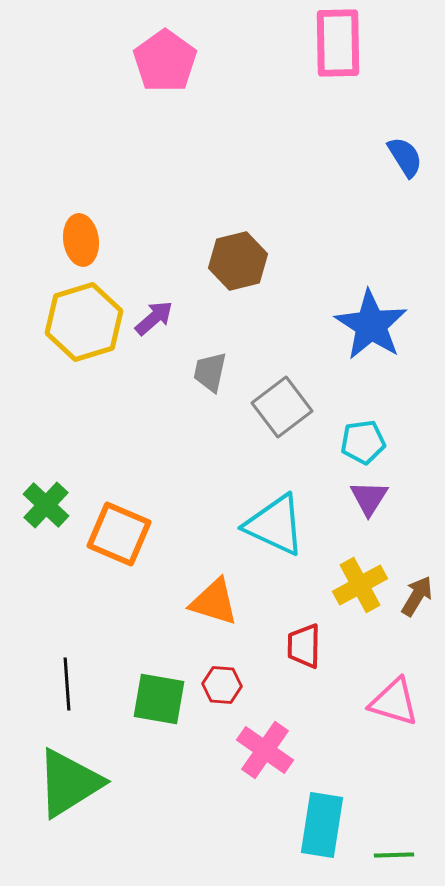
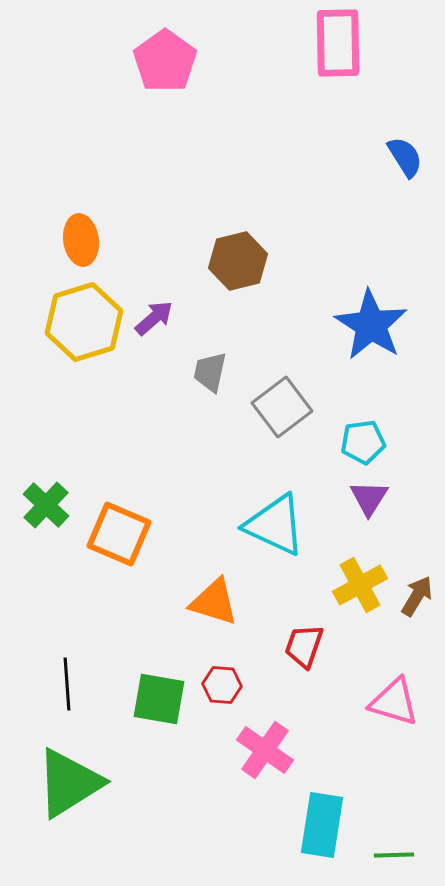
red trapezoid: rotated 18 degrees clockwise
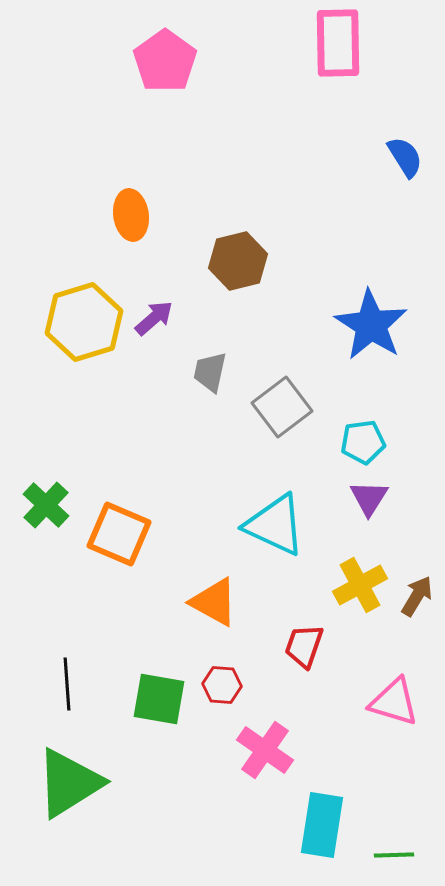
orange ellipse: moved 50 px right, 25 px up
orange triangle: rotated 12 degrees clockwise
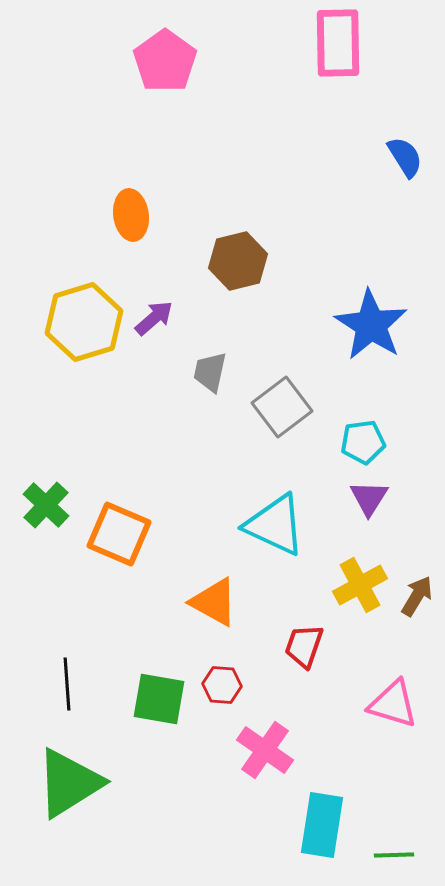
pink triangle: moved 1 px left, 2 px down
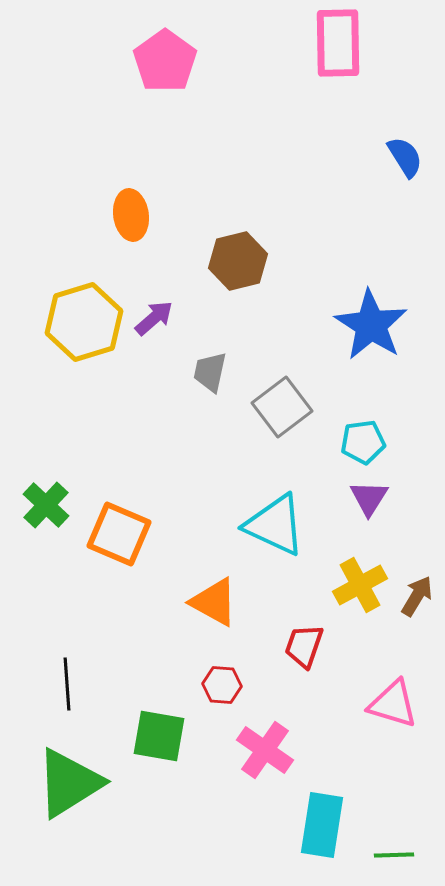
green square: moved 37 px down
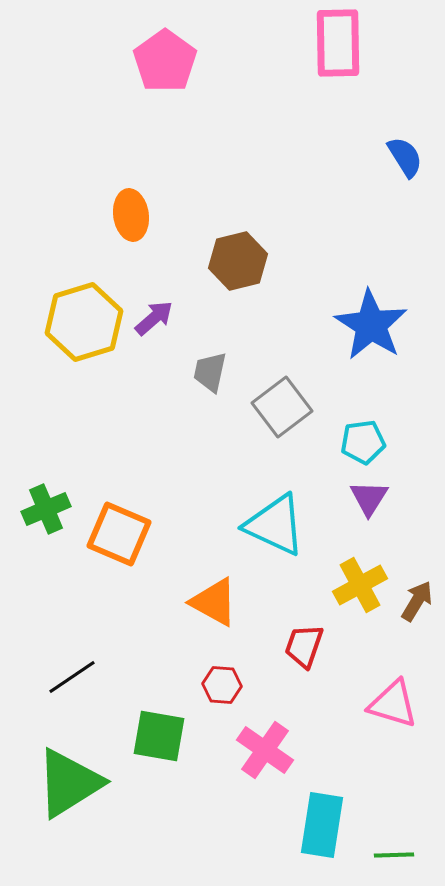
green cross: moved 4 px down; rotated 24 degrees clockwise
brown arrow: moved 5 px down
black line: moved 5 px right, 7 px up; rotated 60 degrees clockwise
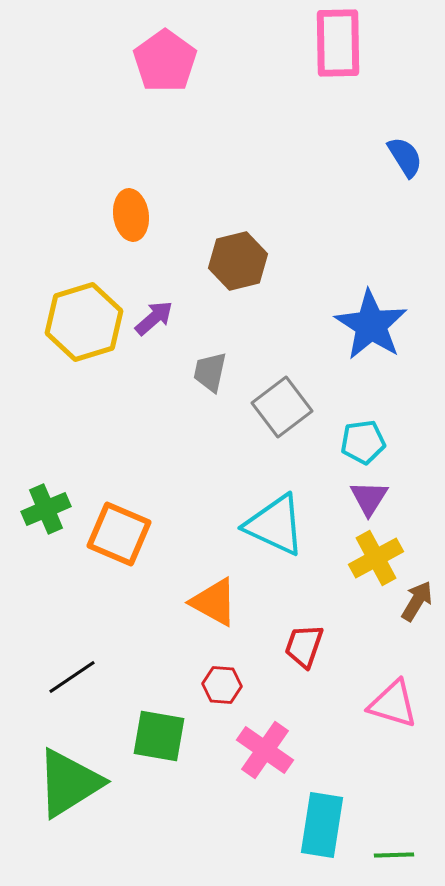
yellow cross: moved 16 px right, 27 px up
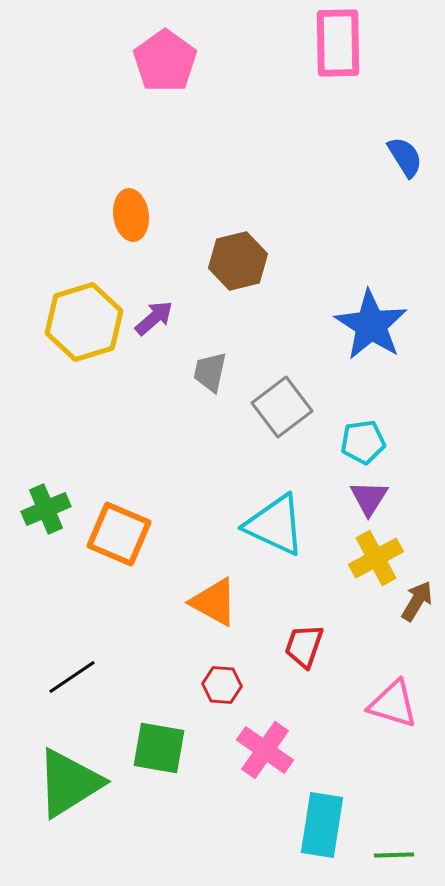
green square: moved 12 px down
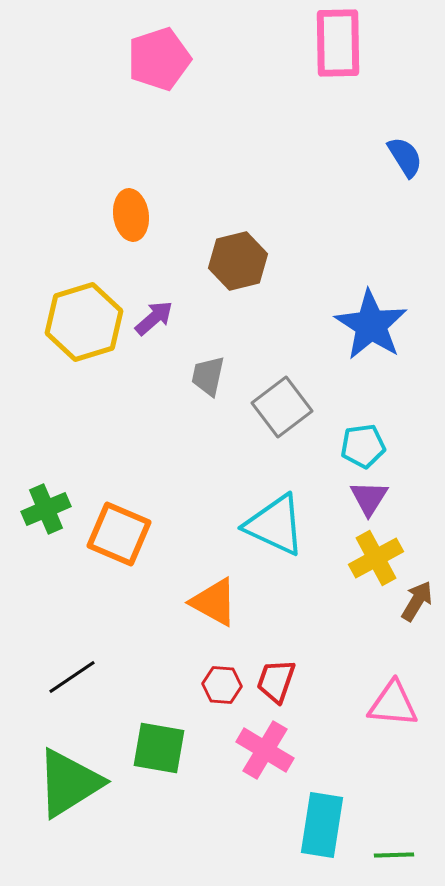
pink pentagon: moved 6 px left, 2 px up; rotated 18 degrees clockwise
gray trapezoid: moved 2 px left, 4 px down
cyan pentagon: moved 4 px down
red trapezoid: moved 28 px left, 35 px down
pink triangle: rotated 12 degrees counterclockwise
pink cross: rotated 4 degrees counterclockwise
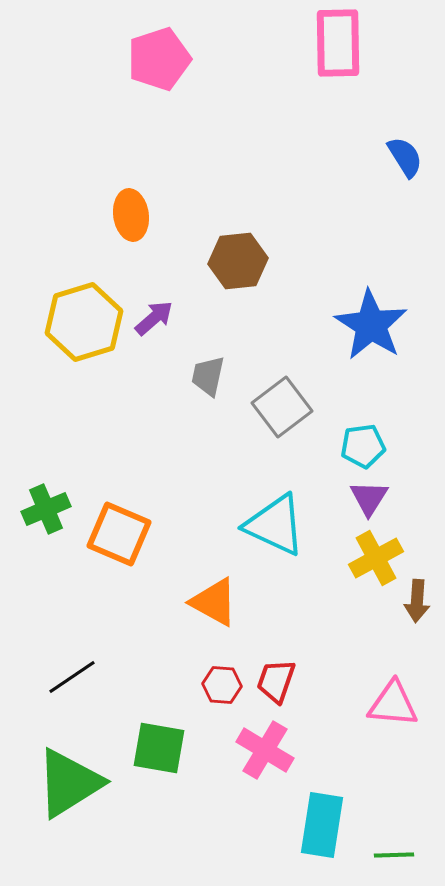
brown hexagon: rotated 8 degrees clockwise
brown arrow: rotated 153 degrees clockwise
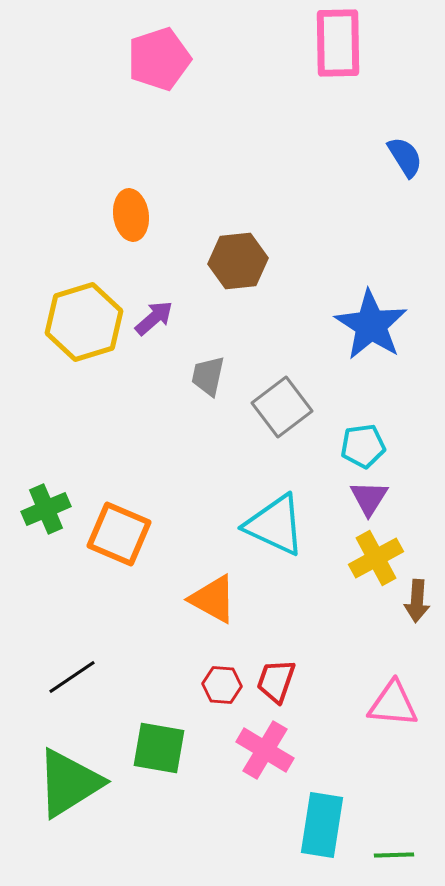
orange triangle: moved 1 px left, 3 px up
